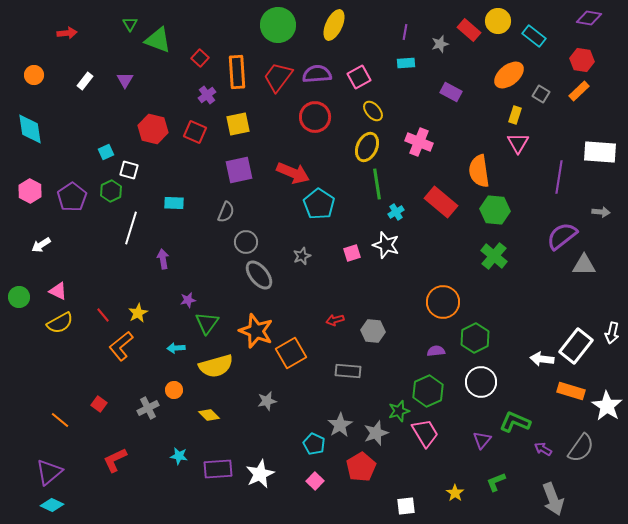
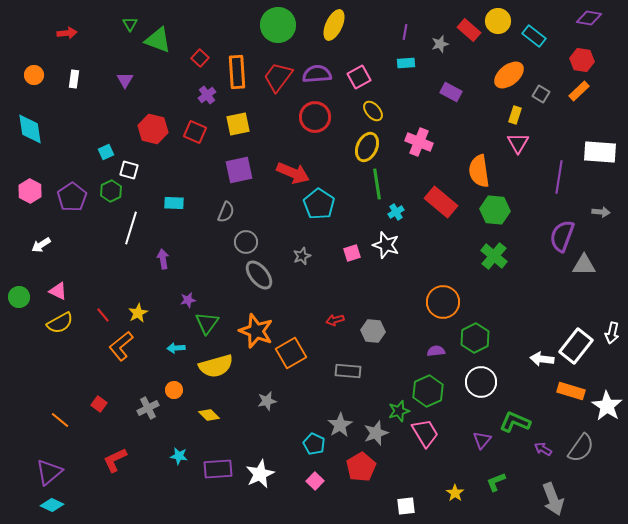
white rectangle at (85, 81): moved 11 px left, 2 px up; rotated 30 degrees counterclockwise
purple semicircle at (562, 236): rotated 32 degrees counterclockwise
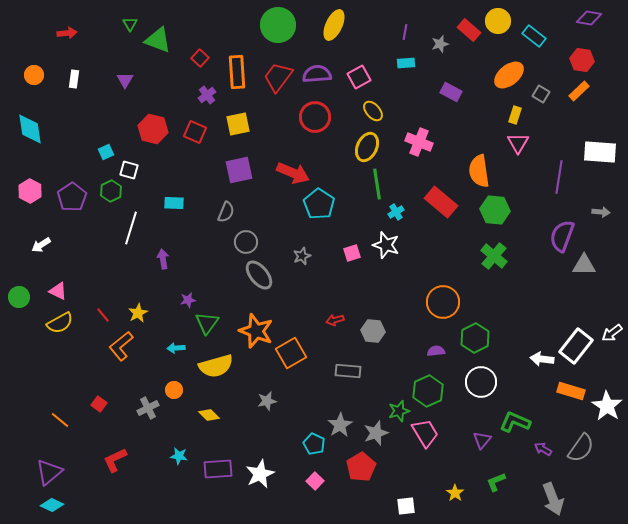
white arrow at (612, 333): rotated 40 degrees clockwise
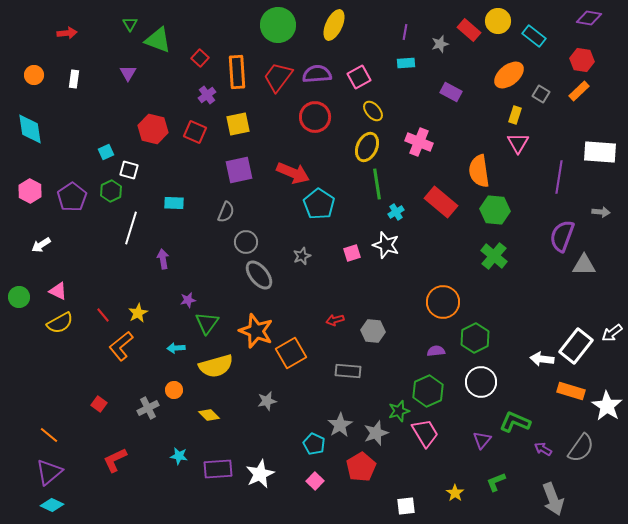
purple triangle at (125, 80): moved 3 px right, 7 px up
orange line at (60, 420): moved 11 px left, 15 px down
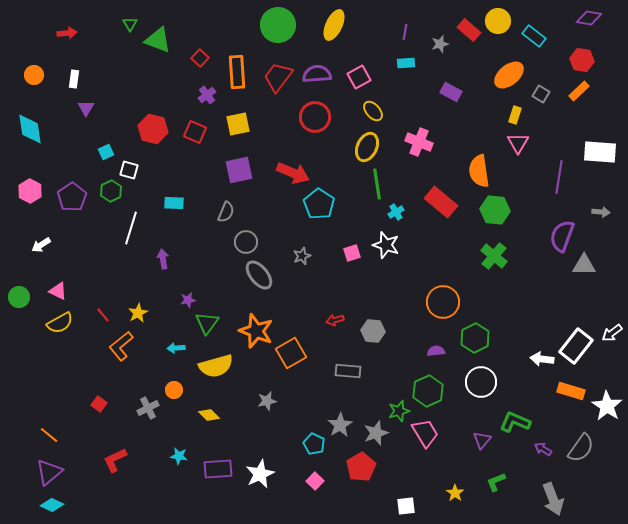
purple triangle at (128, 73): moved 42 px left, 35 px down
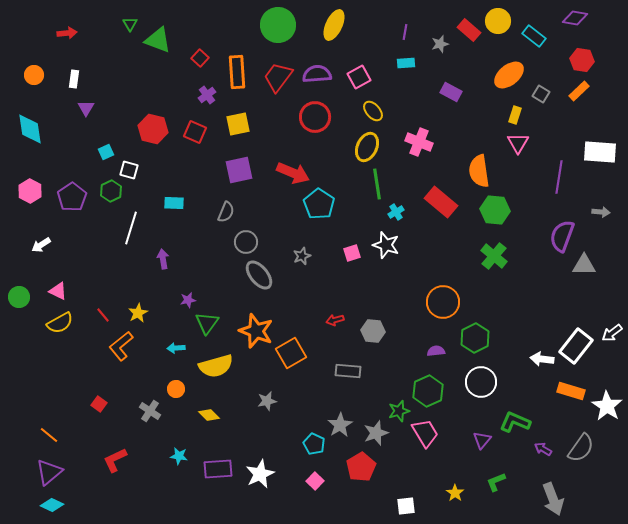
purple diamond at (589, 18): moved 14 px left
orange circle at (174, 390): moved 2 px right, 1 px up
gray cross at (148, 408): moved 2 px right, 3 px down; rotated 30 degrees counterclockwise
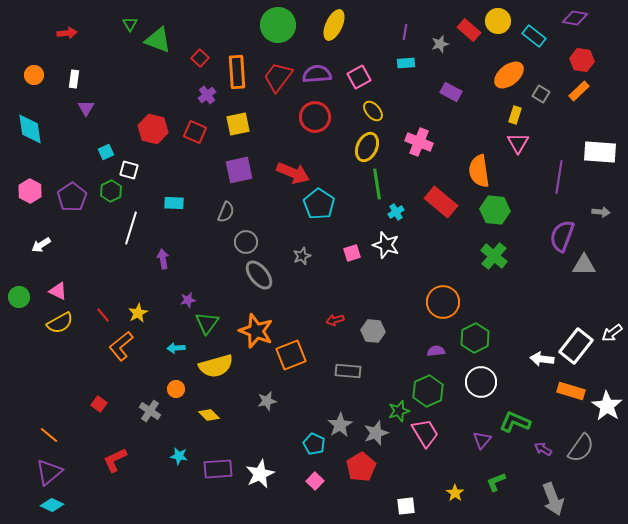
orange square at (291, 353): moved 2 px down; rotated 8 degrees clockwise
